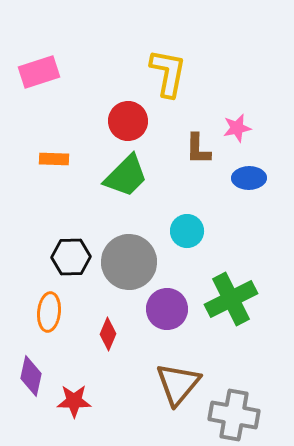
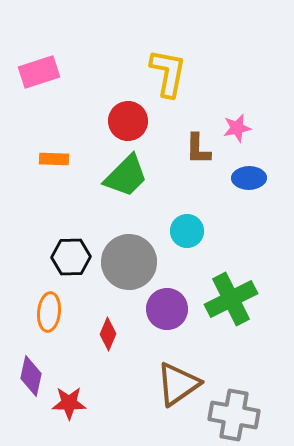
brown triangle: rotated 15 degrees clockwise
red star: moved 5 px left, 2 px down
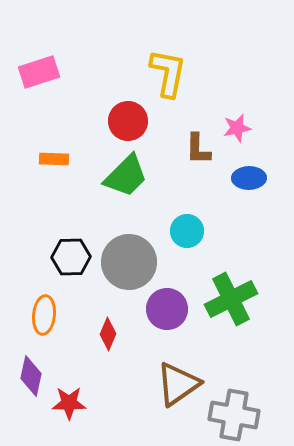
orange ellipse: moved 5 px left, 3 px down
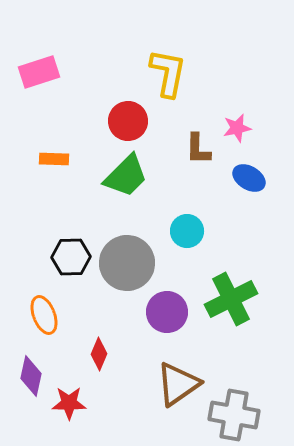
blue ellipse: rotated 32 degrees clockwise
gray circle: moved 2 px left, 1 px down
purple circle: moved 3 px down
orange ellipse: rotated 27 degrees counterclockwise
red diamond: moved 9 px left, 20 px down
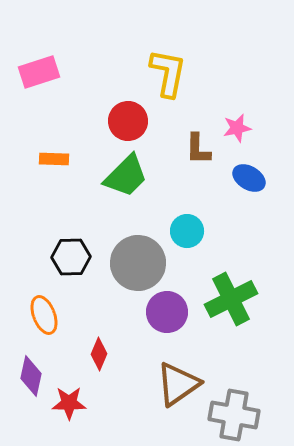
gray circle: moved 11 px right
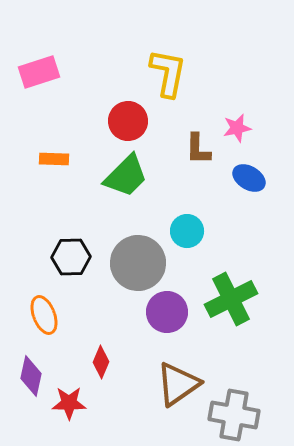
red diamond: moved 2 px right, 8 px down
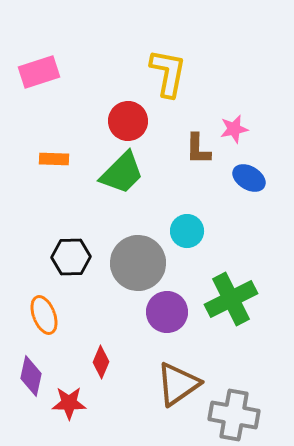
pink star: moved 3 px left, 1 px down
green trapezoid: moved 4 px left, 3 px up
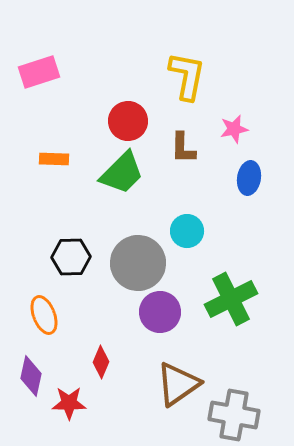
yellow L-shape: moved 19 px right, 3 px down
brown L-shape: moved 15 px left, 1 px up
blue ellipse: rotated 68 degrees clockwise
purple circle: moved 7 px left
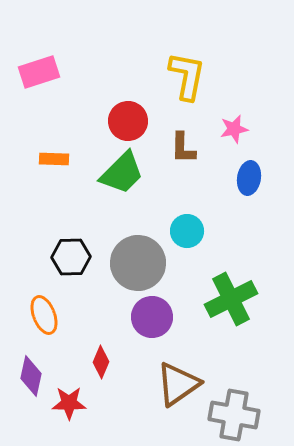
purple circle: moved 8 px left, 5 px down
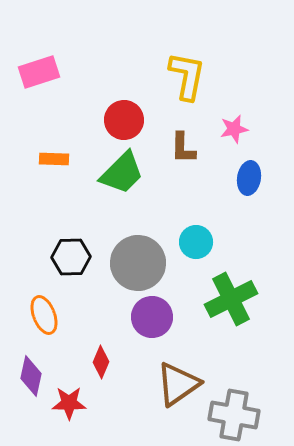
red circle: moved 4 px left, 1 px up
cyan circle: moved 9 px right, 11 px down
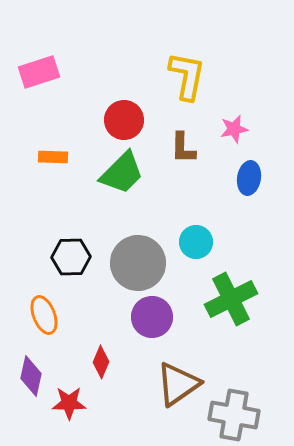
orange rectangle: moved 1 px left, 2 px up
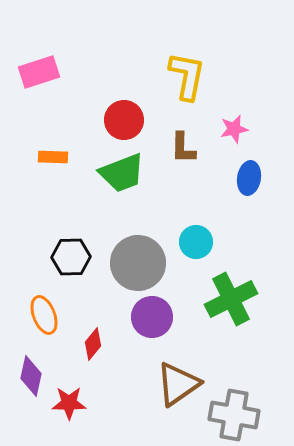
green trapezoid: rotated 24 degrees clockwise
red diamond: moved 8 px left, 18 px up; rotated 16 degrees clockwise
